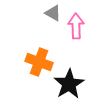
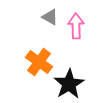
gray triangle: moved 3 px left, 4 px down
orange cross: rotated 16 degrees clockwise
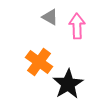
pink arrow: moved 1 px right
black star: moved 1 px left
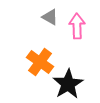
orange cross: moved 1 px right
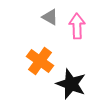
orange cross: moved 1 px up
black star: moved 3 px right; rotated 20 degrees counterclockwise
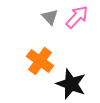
gray triangle: rotated 18 degrees clockwise
pink arrow: moved 9 px up; rotated 45 degrees clockwise
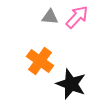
gray triangle: rotated 42 degrees counterclockwise
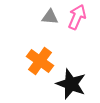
pink arrow: rotated 20 degrees counterclockwise
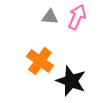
black star: moved 3 px up
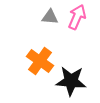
black star: rotated 16 degrees counterclockwise
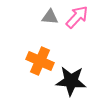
pink arrow: rotated 20 degrees clockwise
orange cross: rotated 12 degrees counterclockwise
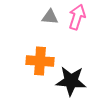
pink arrow: rotated 25 degrees counterclockwise
orange cross: rotated 20 degrees counterclockwise
